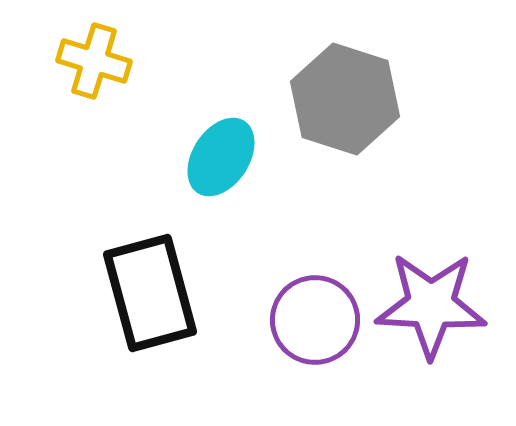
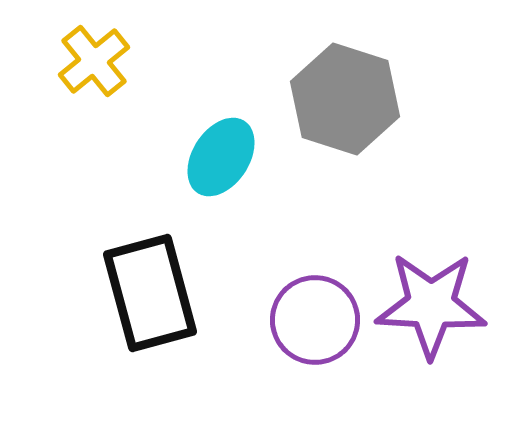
yellow cross: rotated 34 degrees clockwise
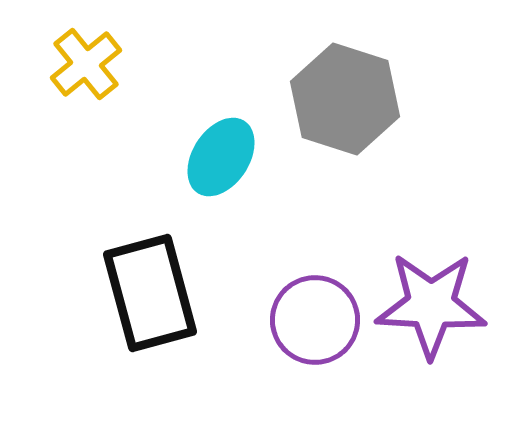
yellow cross: moved 8 px left, 3 px down
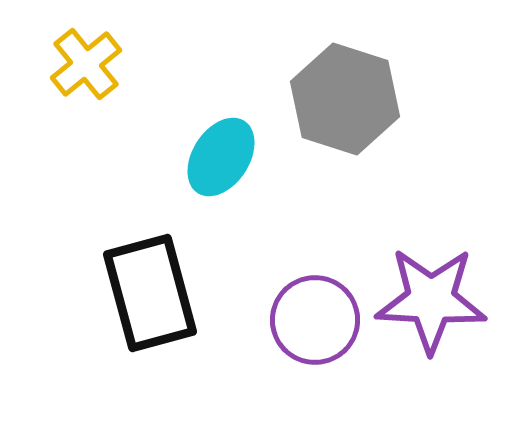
purple star: moved 5 px up
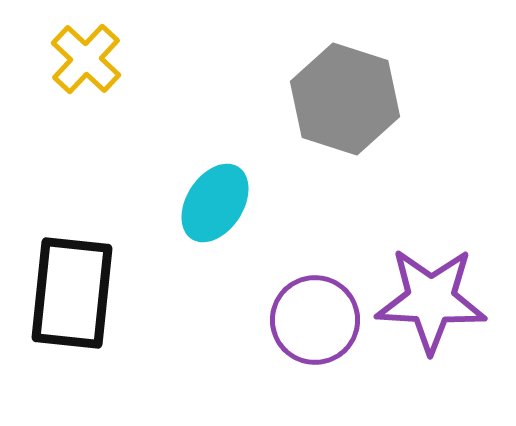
yellow cross: moved 5 px up; rotated 8 degrees counterclockwise
cyan ellipse: moved 6 px left, 46 px down
black rectangle: moved 78 px left; rotated 21 degrees clockwise
